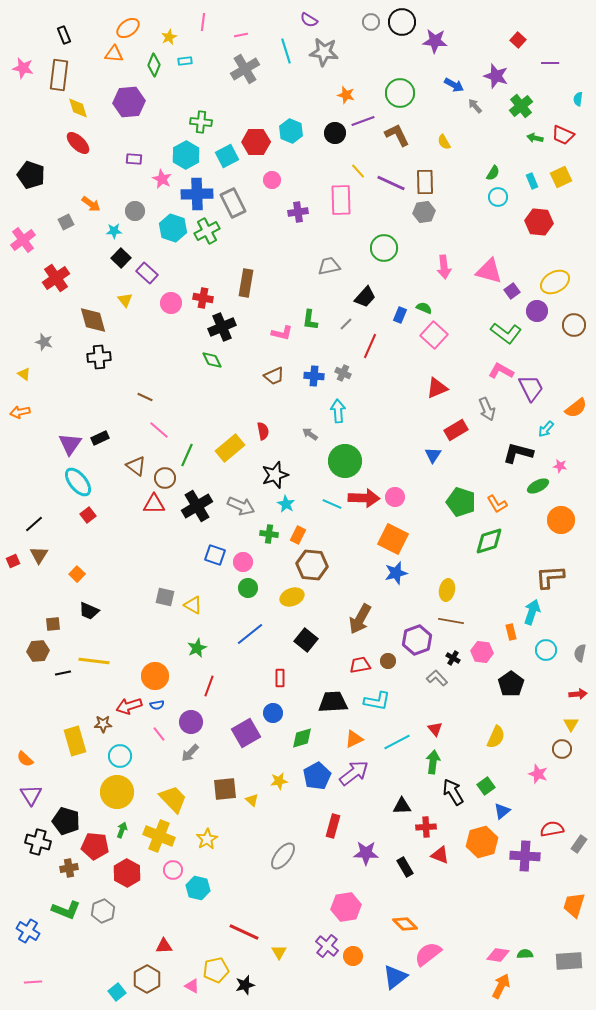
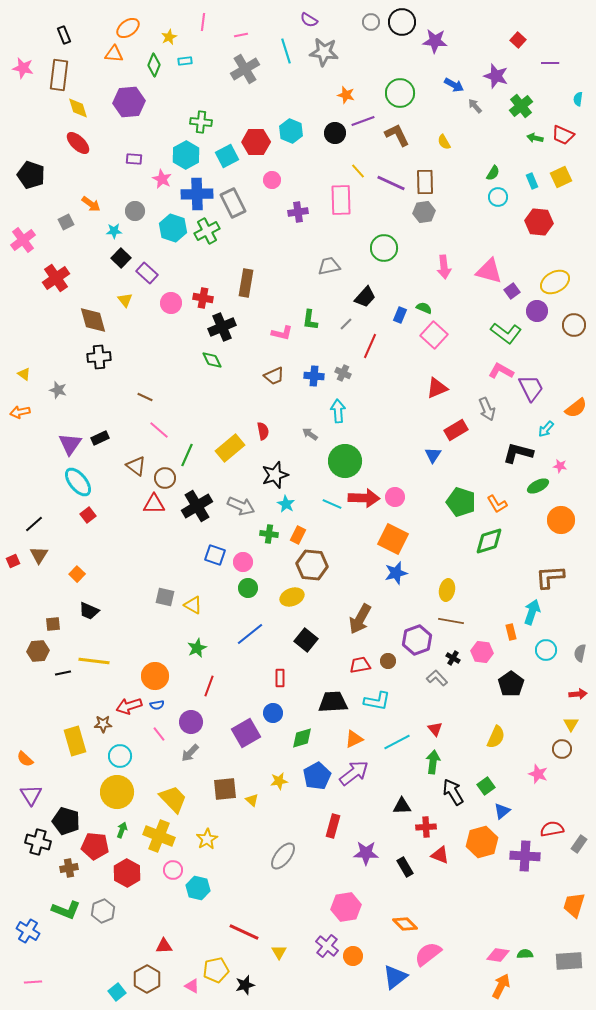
gray star at (44, 342): moved 14 px right, 48 px down
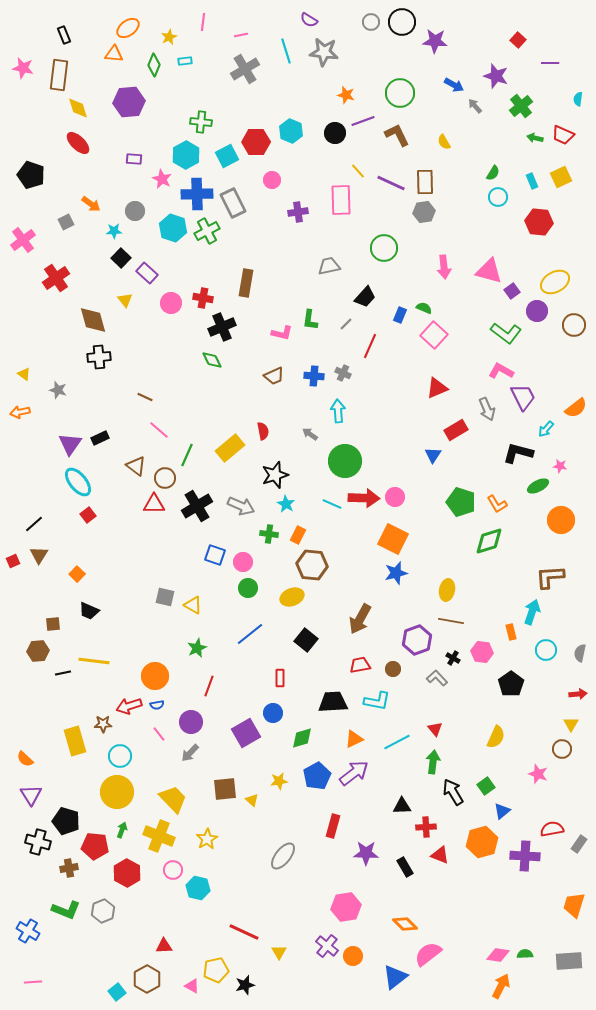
purple trapezoid at (531, 388): moved 8 px left, 9 px down
brown circle at (388, 661): moved 5 px right, 8 px down
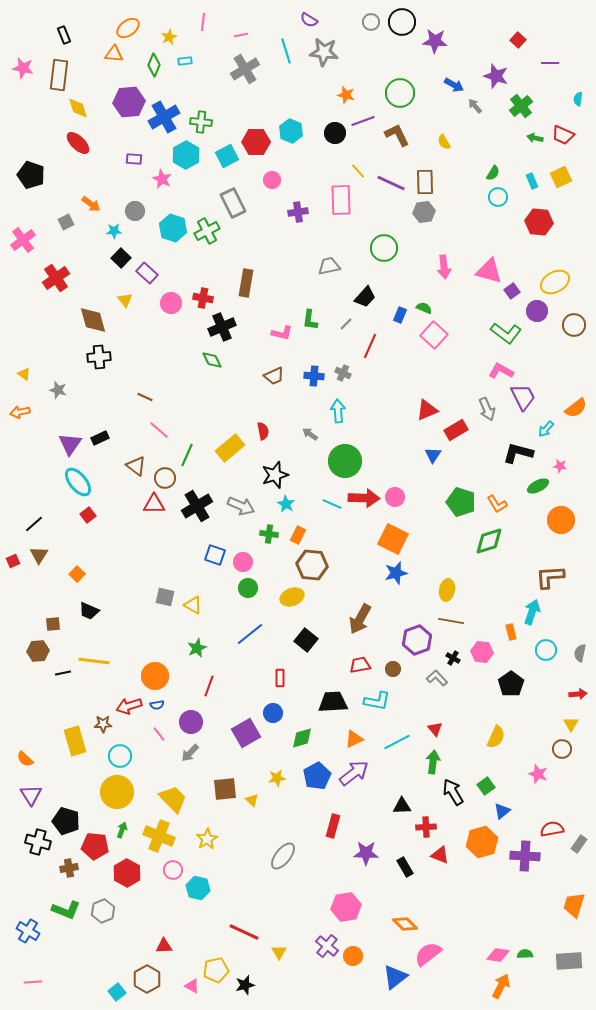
blue cross at (197, 194): moved 33 px left, 77 px up; rotated 28 degrees counterclockwise
red triangle at (437, 388): moved 10 px left, 22 px down
yellow star at (279, 781): moved 2 px left, 3 px up
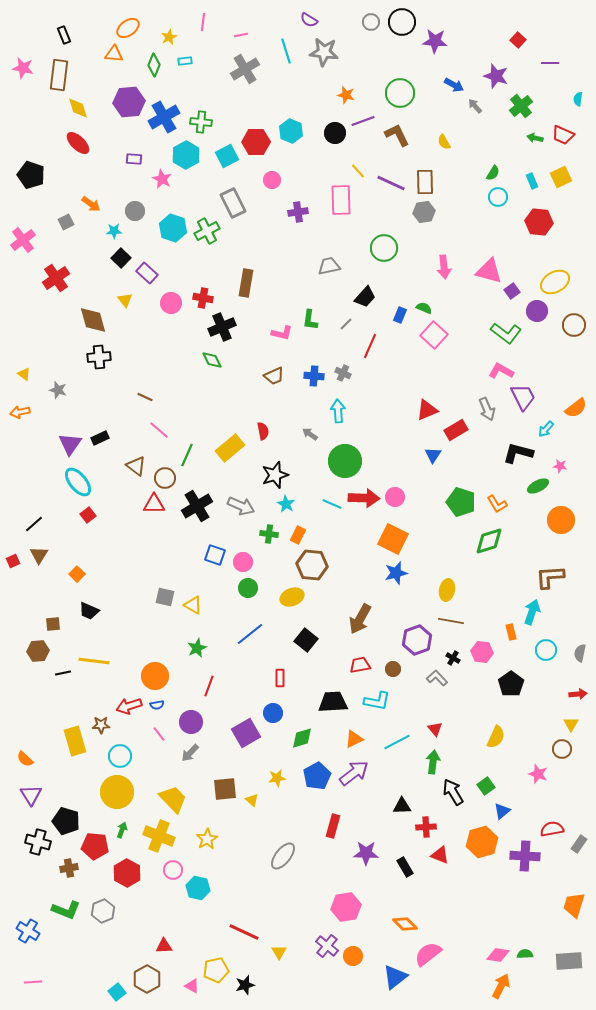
brown star at (103, 724): moved 2 px left, 1 px down
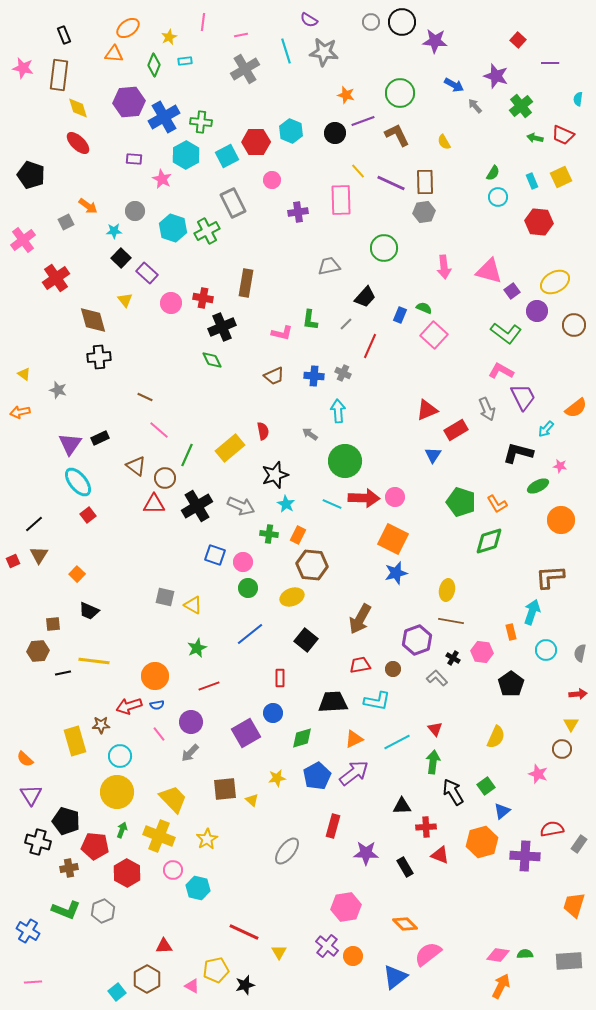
orange arrow at (91, 204): moved 3 px left, 2 px down
red line at (209, 686): rotated 50 degrees clockwise
gray ellipse at (283, 856): moved 4 px right, 5 px up
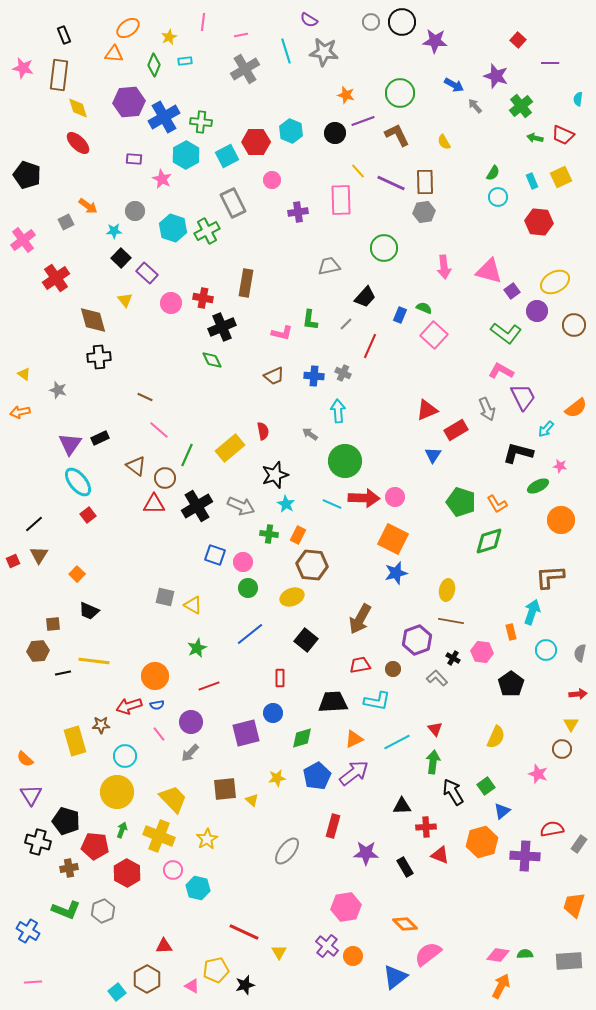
black pentagon at (31, 175): moved 4 px left
purple square at (246, 733): rotated 16 degrees clockwise
cyan circle at (120, 756): moved 5 px right
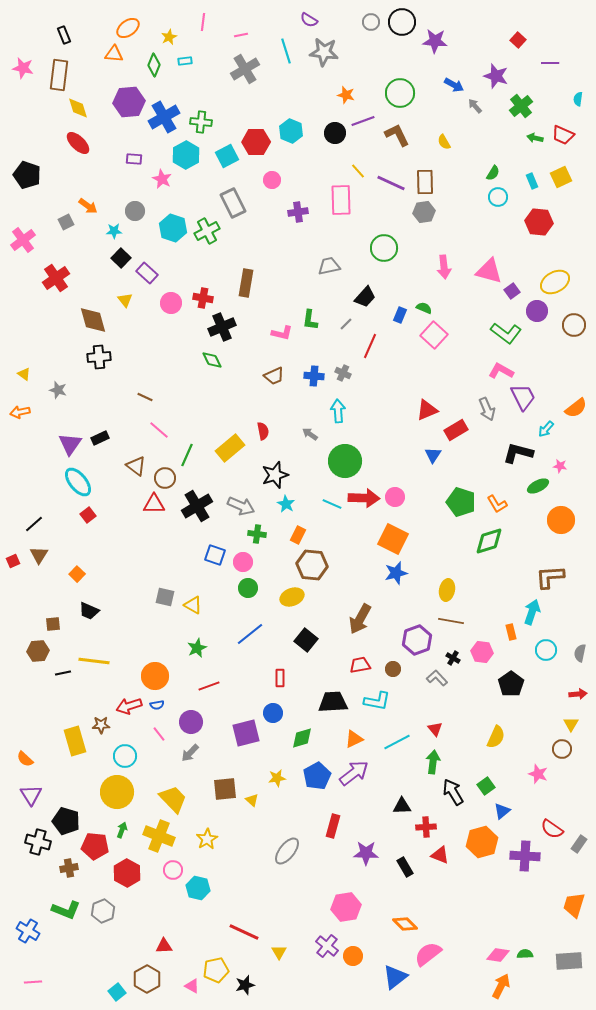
green cross at (269, 534): moved 12 px left
red semicircle at (552, 829): rotated 135 degrees counterclockwise
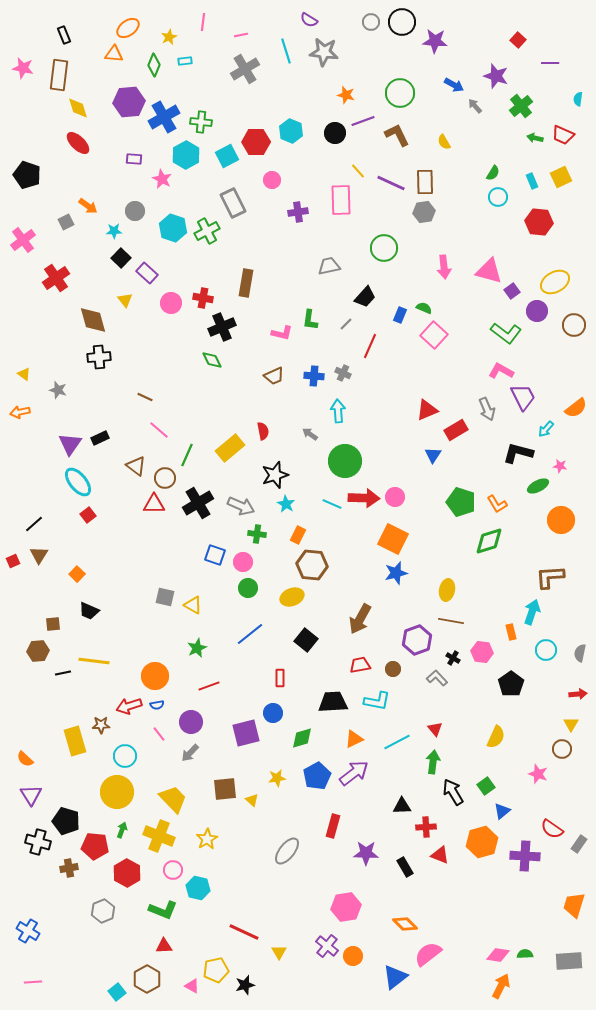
black cross at (197, 506): moved 1 px right, 3 px up
green L-shape at (66, 910): moved 97 px right
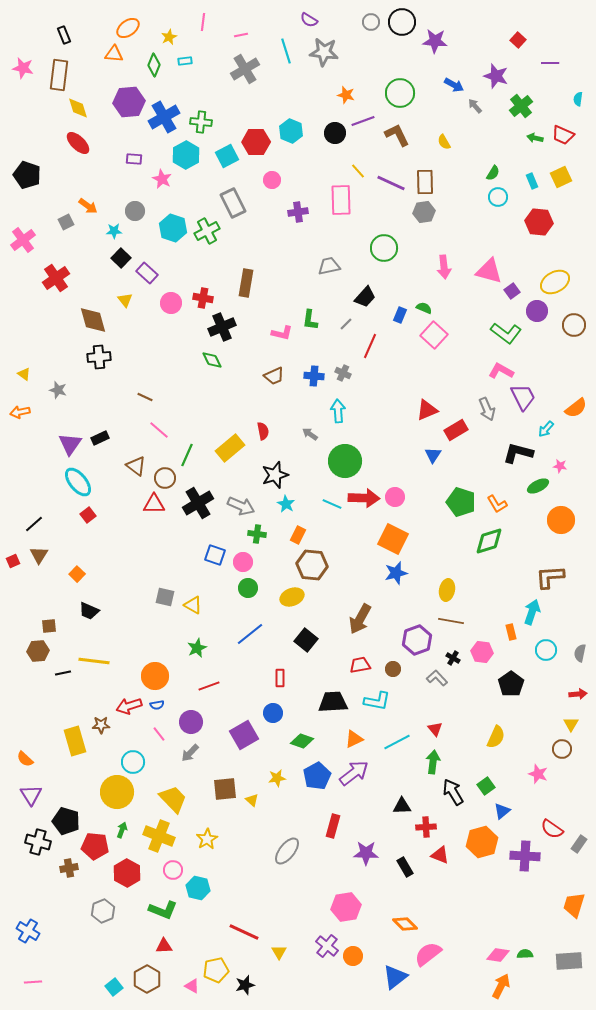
brown square at (53, 624): moved 4 px left, 2 px down
purple square at (246, 733): moved 2 px left, 2 px down; rotated 16 degrees counterclockwise
green diamond at (302, 738): moved 3 px down; rotated 35 degrees clockwise
cyan circle at (125, 756): moved 8 px right, 6 px down
cyan square at (117, 992): moved 3 px left, 5 px up
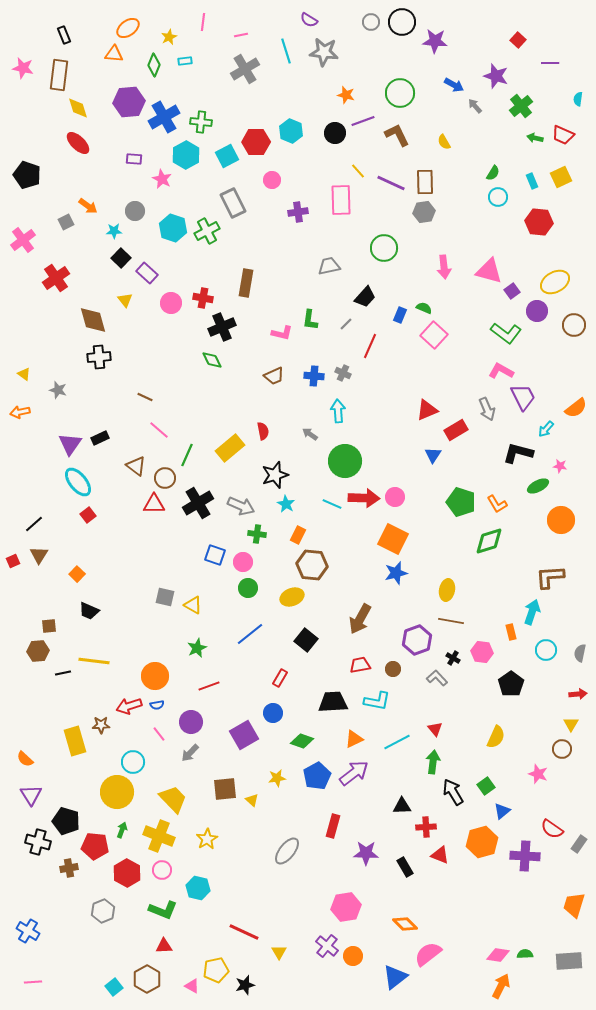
red rectangle at (280, 678): rotated 30 degrees clockwise
pink circle at (173, 870): moved 11 px left
